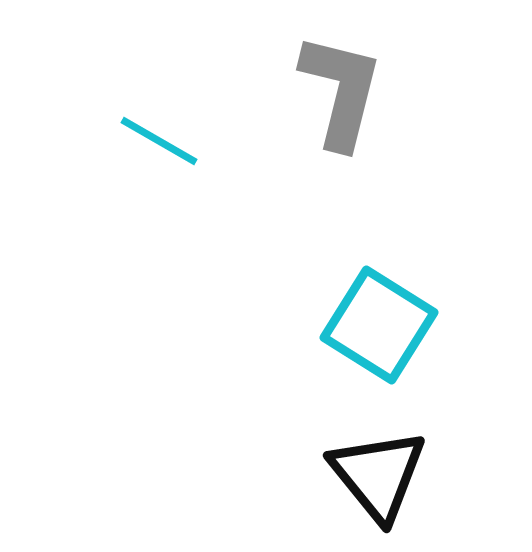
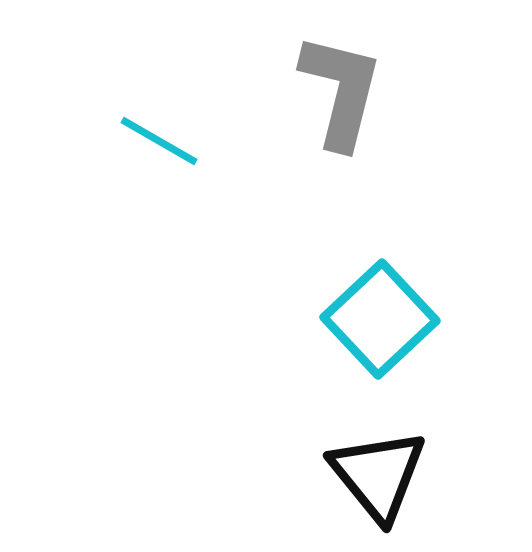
cyan square: moved 1 px right, 6 px up; rotated 15 degrees clockwise
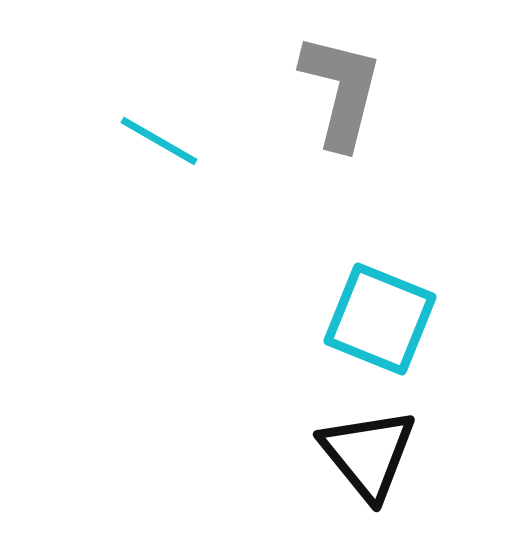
cyan square: rotated 25 degrees counterclockwise
black triangle: moved 10 px left, 21 px up
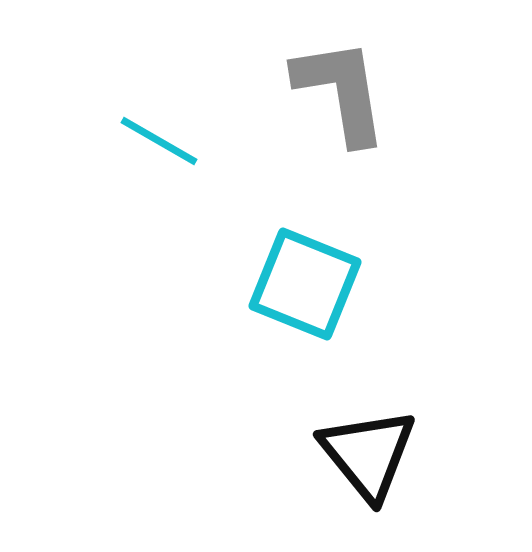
gray L-shape: rotated 23 degrees counterclockwise
cyan square: moved 75 px left, 35 px up
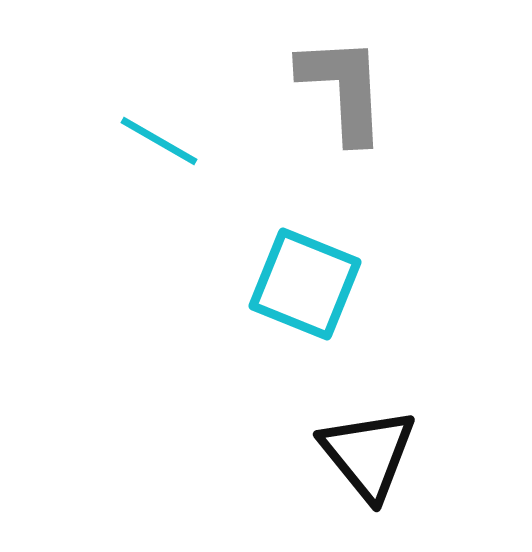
gray L-shape: moved 2 px right, 2 px up; rotated 6 degrees clockwise
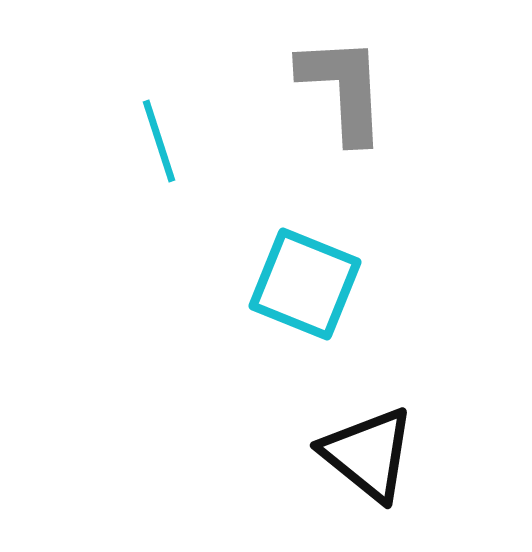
cyan line: rotated 42 degrees clockwise
black triangle: rotated 12 degrees counterclockwise
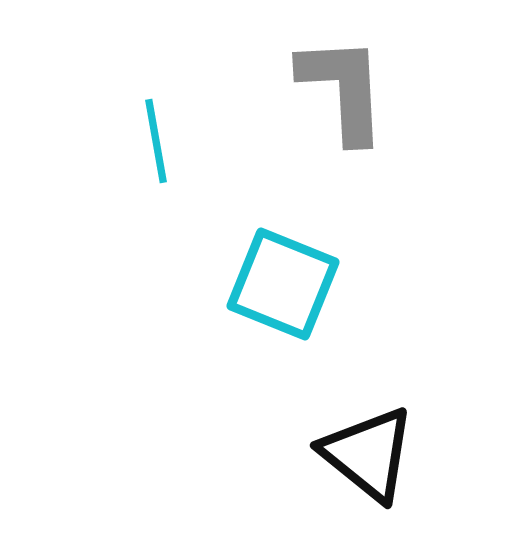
cyan line: moved 3 px left; rotated 8 degrees clockwise
cyan square: moved 22 px left
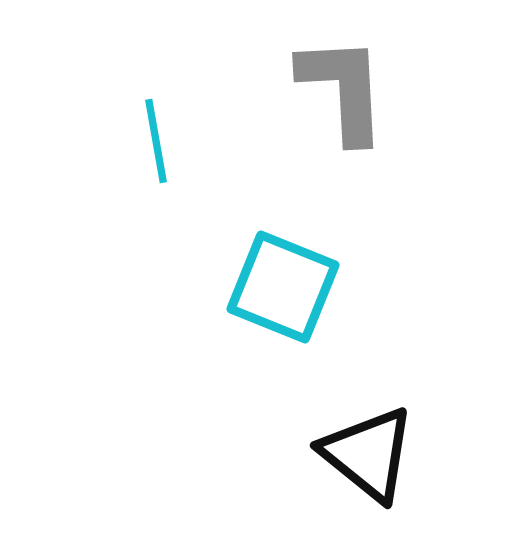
cyan square: moved 3 px down
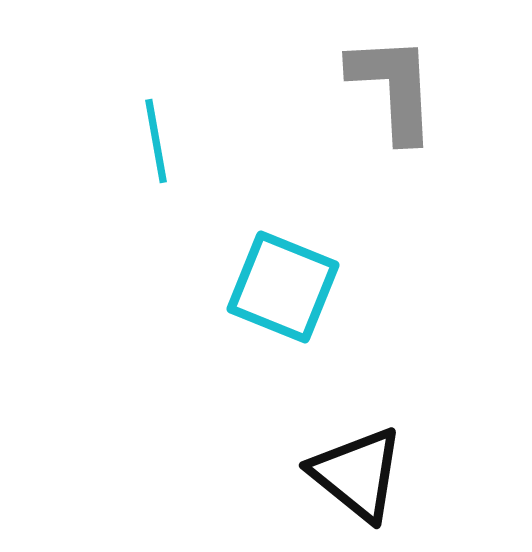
gray L-shape: moved 50 px right, 1 px up
black triangle: moved 11 px left, 20 px down
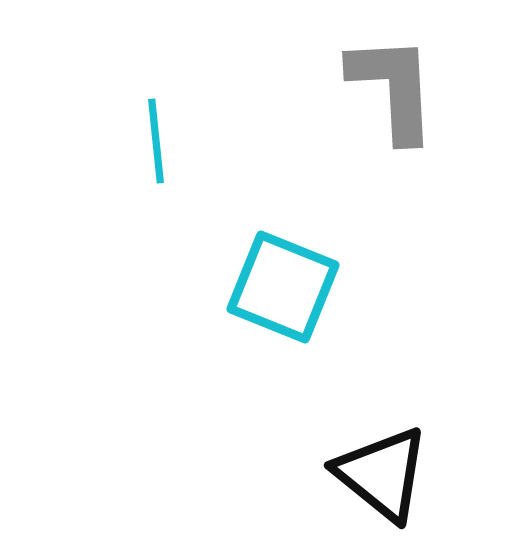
cyan line: rotated 4 degrees clockwise
black triangle: moved 25 px right
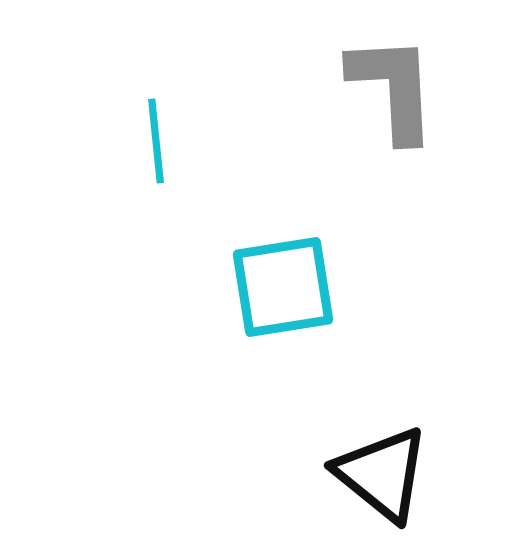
cyan square: rotated 31 degrees counterclockwise
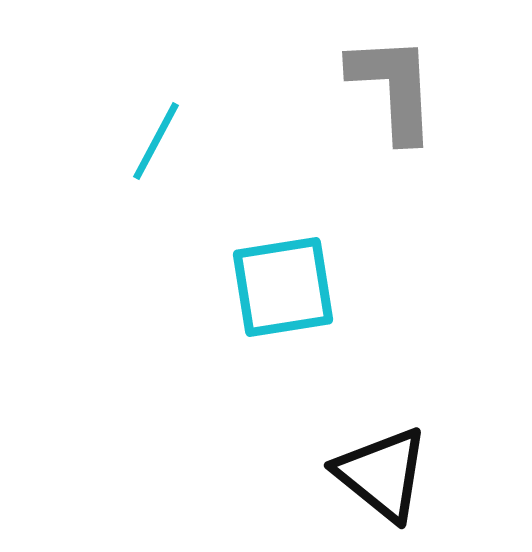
cyan line: rotated 34 degrees clockwise
